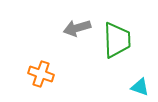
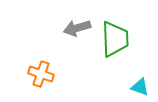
green trapezoid: moved 2 px left, 1 px up
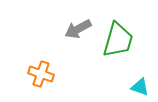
gray arrow: moved 1 px right, 1 px down; rotated 12 degrees counterclockwise
green trapezoid: moved 3 px right, 1 px down; rotated 18 degrees clockwise
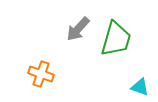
gray arrow: rotated 20 degrees counterclockwise
green trapezoid: moved 2 px left, 1 px up
